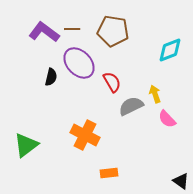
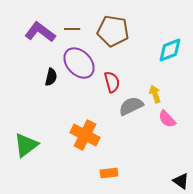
purple L-shape: moved 4 px left
red semicircle: rotated 15 degrees clockwise
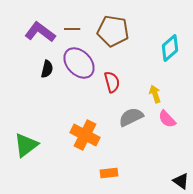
cyan diamond: moved 2 px up; rotated 20 degrees counterclockwise
black semicircle: moved 4 px left, 8 px up
gray semicircle: moved 11 px down
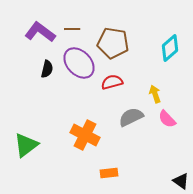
brown pentagon: moved 12 px down
red semicircle: rotated 90 degrees counterclockwise
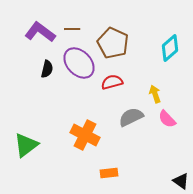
brown pentagon: rotated 16 degrees clockwise
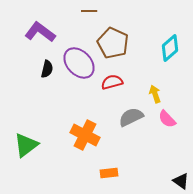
brown line: moved 17 px right, 18 px up
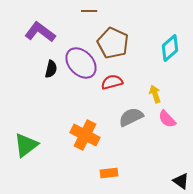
purple ellipse: moved 2 px right
black semicircle: moved 4 px right
